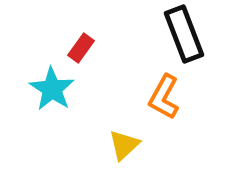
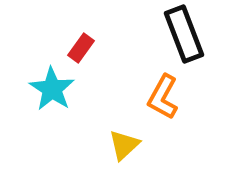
orange L-shape: moved 1 px left
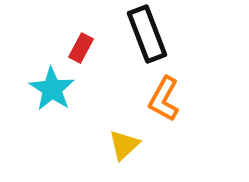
black rectangle: moved 37 px left
red rectangle: rotated 8 degrees counterclockwise
orange L-shape: moved 1 px right, 2 px down
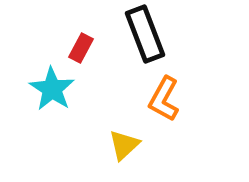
black rectangle: moved 2 px left
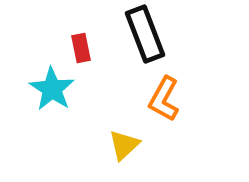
red rectangle: rotated 40 degrees counterclockwise
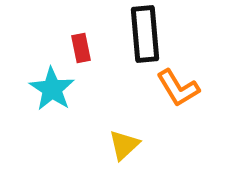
black rectangle: rotated 16 degrees clockwise
orange L-shape: moved 14 px right, 11 px up; rotated 60 degrees counterclockwise
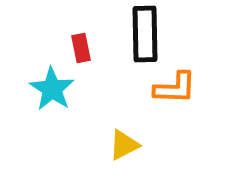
black rectangle: rotated 4 degrees clockwise
orange L-shape: moved 3 px left; rotated 57 degrees counterclockwise
yellow triangle: rotated 16 degrees clockwise
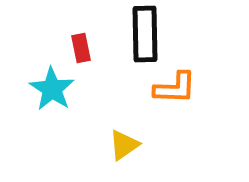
yellow triangle: rotated 8 degrees counterclockwise
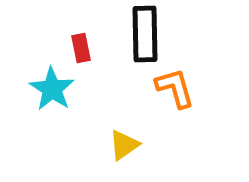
orange L-shape: rotated 108 degrees counterclockwise
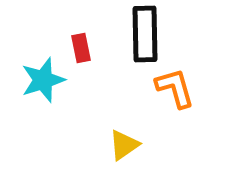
cyan star: moved 9 px left, 9 px up; rotated 21 degrees clockwise
